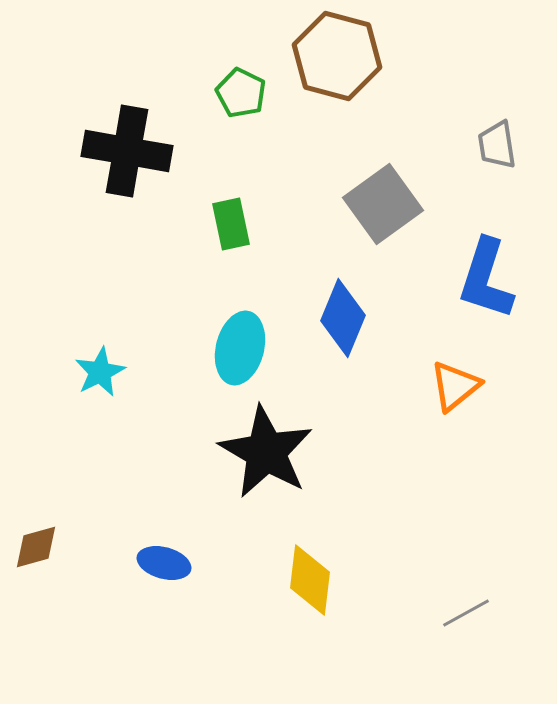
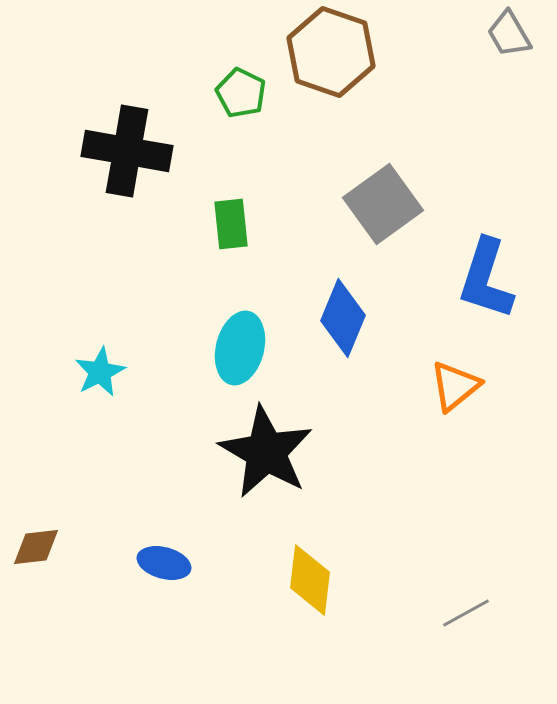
brown hexagon: moved 6 px left, 4 px up; rotated 4 degrees clockwise
gray trapezoid: moved 12 px right, 111 px up; rotated 21 degrees counterclockwise
green rectangle: rotated 6 degrees clockwise
brown diamond: rotated 9 degrees clockwise
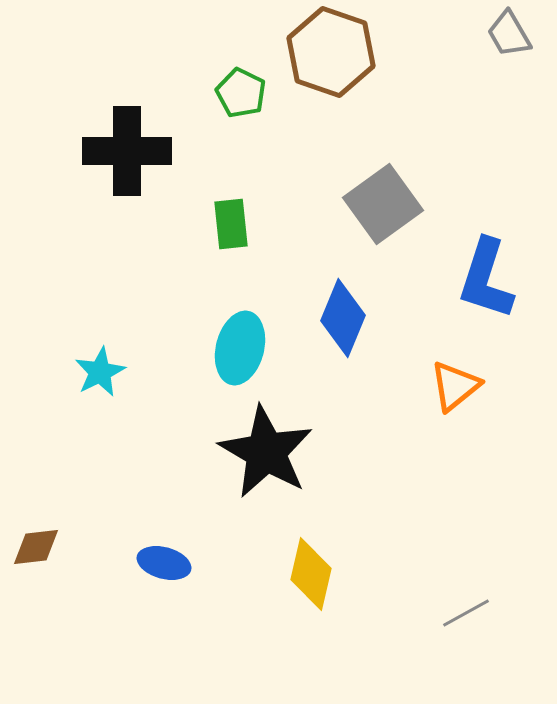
black cross: rotated 10 degrees counterclockwise
yellow diamond: moved 1 px right, 6 px up; rotated 6 degrees clockwise
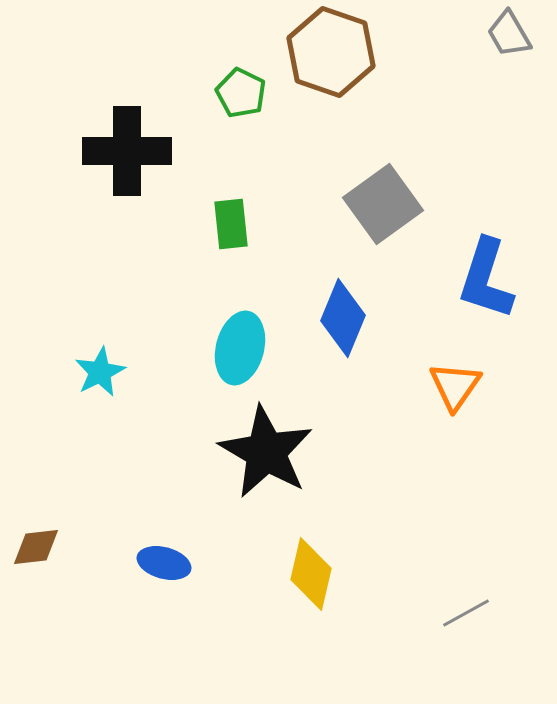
orange triangle: rotated 16 degrees counterclockwise
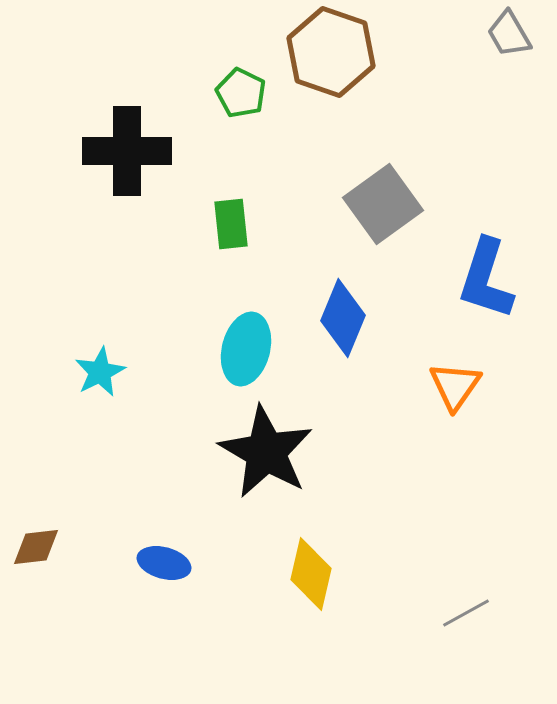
cyan ellipse: moved 6 px right, 1 px down
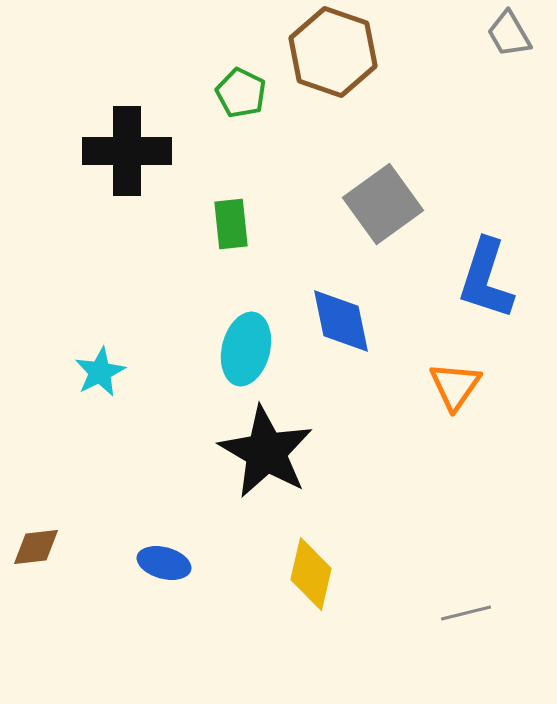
brown hexagon: moved 2 px right
blue diamond: moved 2 px left, 3 px down; rotated 34 degrees counterclockwise
gray line: rotated 15 degrees clockwise
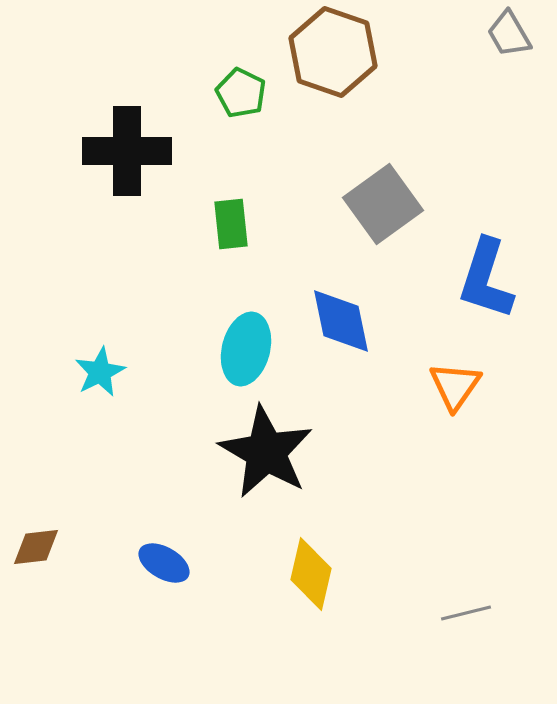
blue ellipse: rotated 15 degrees clockwise
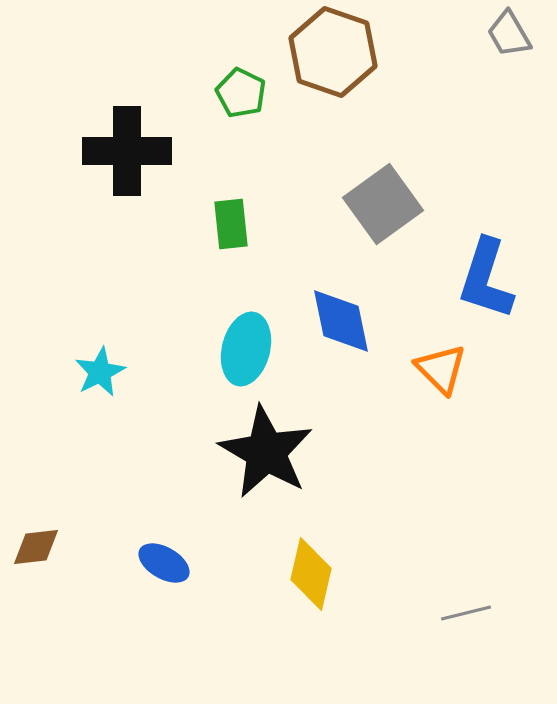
orange triangle: moved 14 px left, 17 px up; rotated 20 degrees counterclockwise
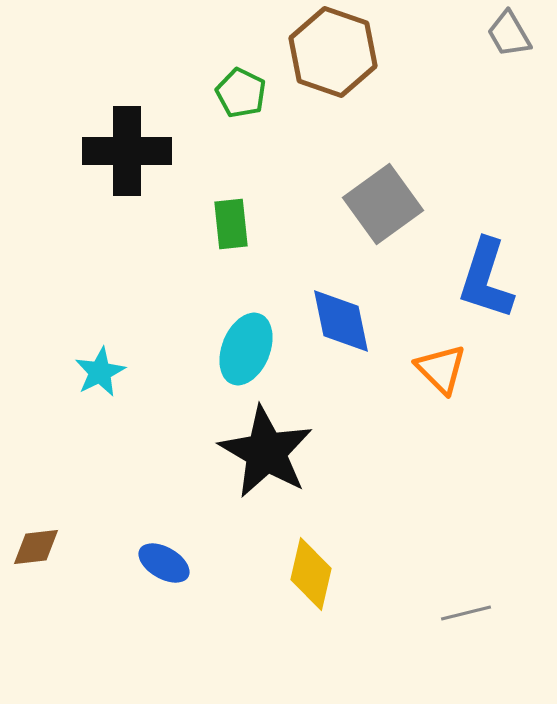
cyan ellipse: rotated 8 degrees clockwise
